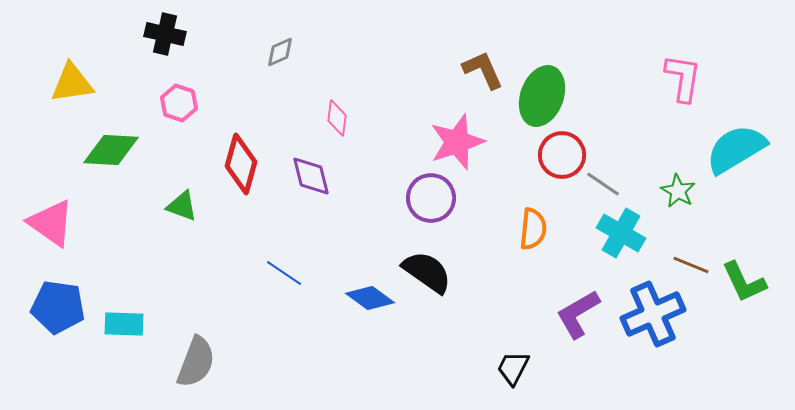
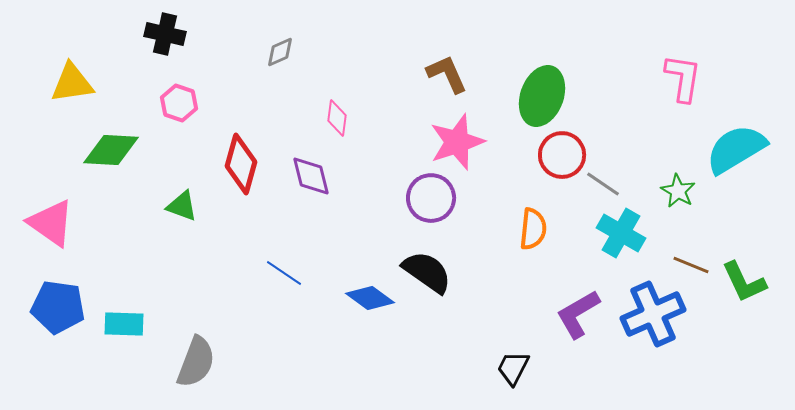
brown L-shape: moved 36 px left, 4 px down
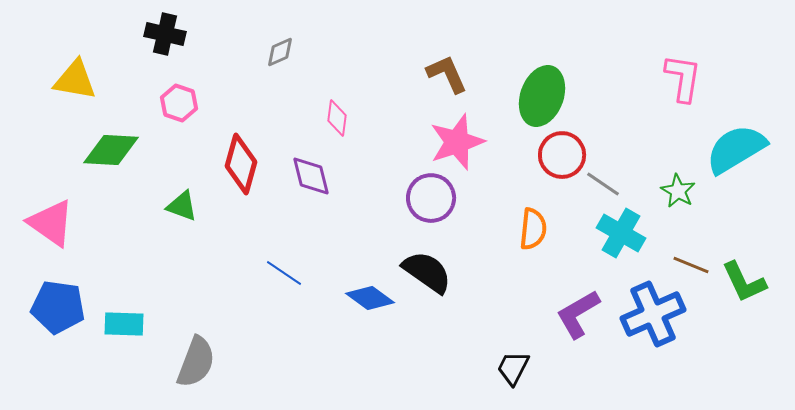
yellow triangle: moved 3 px right, 3 px up; rotated 18 degrees clockwise
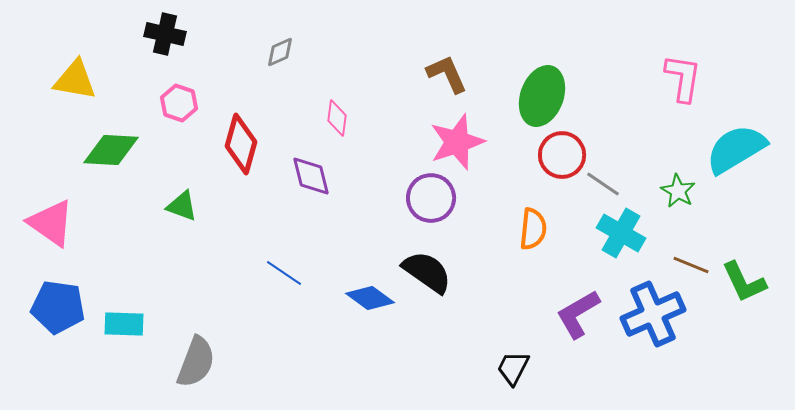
red diamond: moved 20 px up
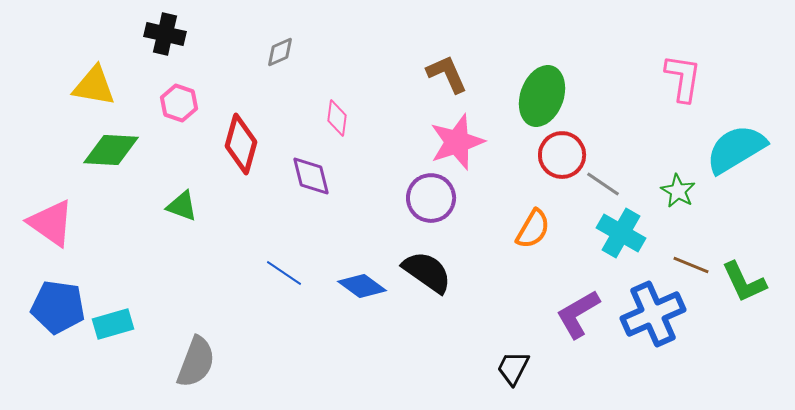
yellow triangle: moved 19 px right, 6 px down
orange semicircle: rotated 24 degrees clockwise
blue diamond: moved 8 px left, 12 px up
cyan rectangle: moved 11 px left; rotated 18 degrees counterclockwise
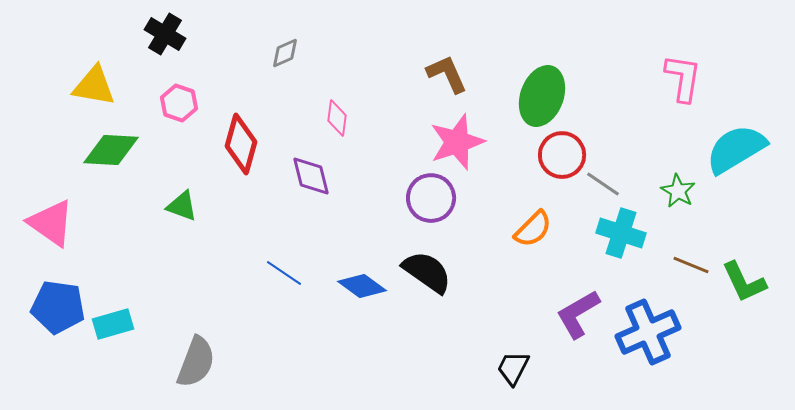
black cross: rotated 18 degrees clockwise
gray diamond: moved 5 px right, 1 px down
orange semicircle: rotated 15 degrees clockwise
cyan cross: rotated 12 degrees counterclockwise
blue cross: moved 5 px left, 18 px down
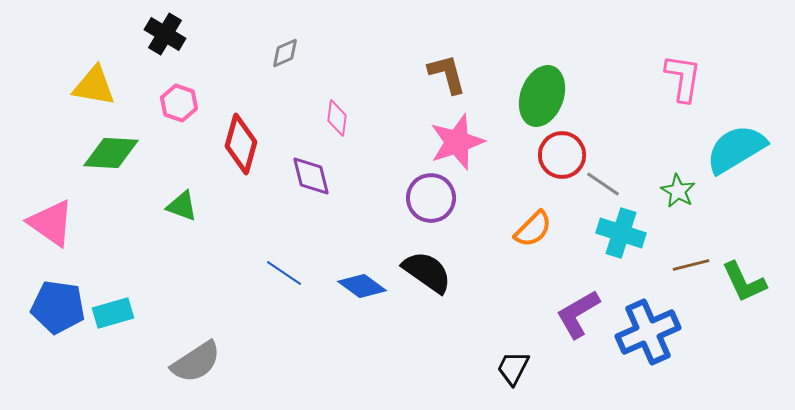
brown L-shape: rotated 9 degrees clockwise
green diamond: moved 3 px down
brown line: rotated 36 degrees counterclockwise
cyan rectangle: moved 11 px up
gray semicircle: rotated 36 degrees clockwise
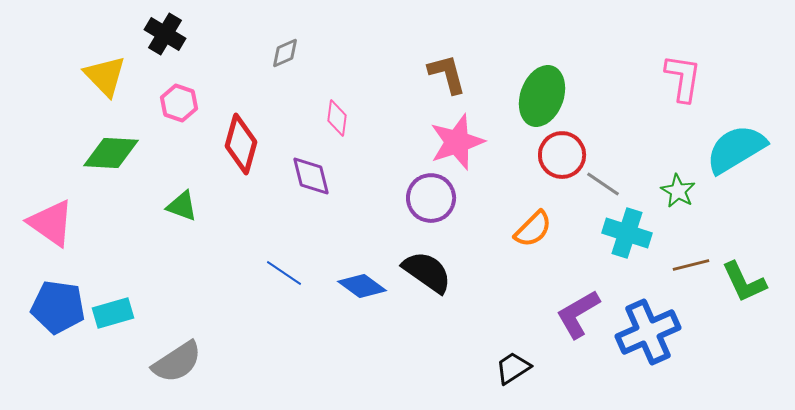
yellow triangle: moved 11 px right, 10 px up; rotated 36 degrees clockwise
cyan cross: moved 6 px right
gray semicircle: moved 19 px left
black trapezoid: rotated 30 degrees clockwise
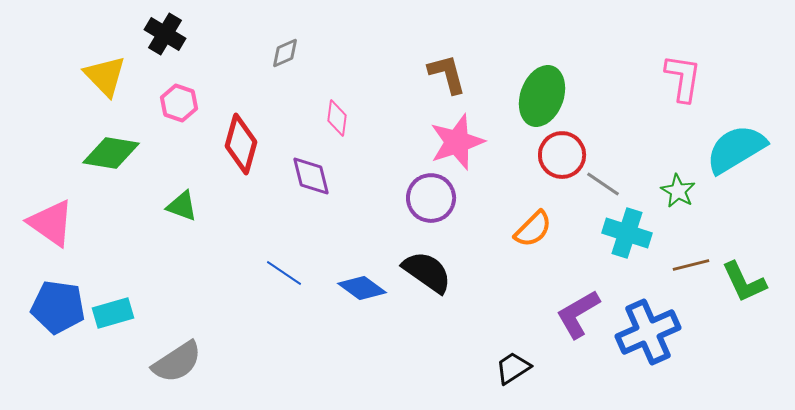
green diamond: rotated 6 degrees clockwise
blue diamond: moved 2 px down
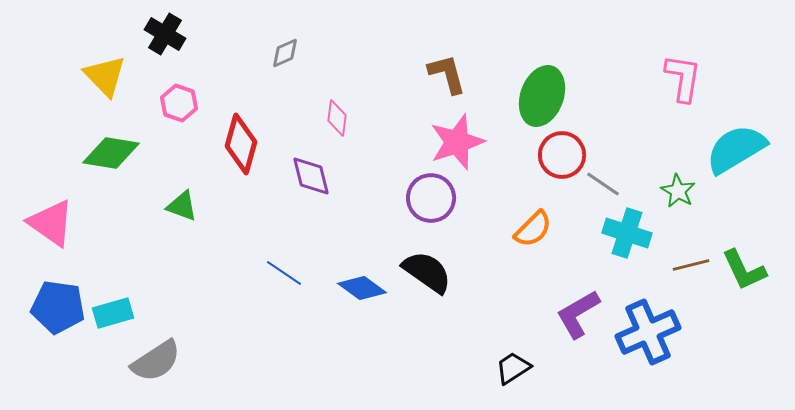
green L-shape: moved 12 px up
gray semicircle: moved 21 px left, 1 px up
